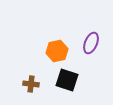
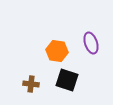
purple ellipse: rotated 40 degrees counterclockwise
orange hexagon: rotated 20 degrees clockwise
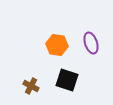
orange hexagon: moved 6 px up
brown cross: moved 2 px down; rotated 21 degrees clockwise
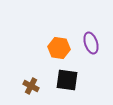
orange hexagon: moved 2 px right, 3 px down
black square: rotated 10 degrees counterclockwise
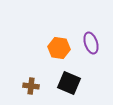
black square: moved 2 px right, 3 px down; rotated 15 degrees clockwise
brown cross: rotated 21 degrees counterclockwise
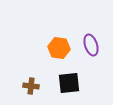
purple ellipse: moved 2 px down
black square: rotated 30 degrees counterclockwise
